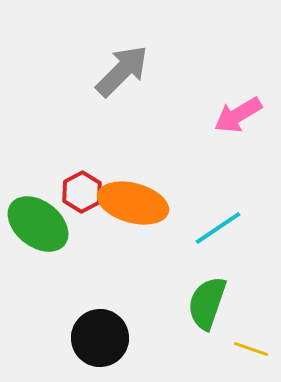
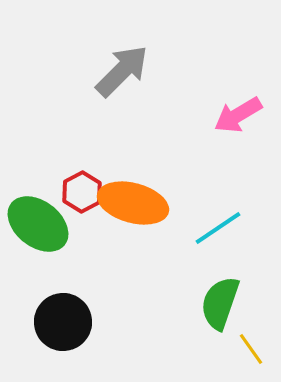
green semicircle: moved 13 px right
black circle: moved 37 px left, 16 px up
yellow line: rotated 36 degrees clockwise
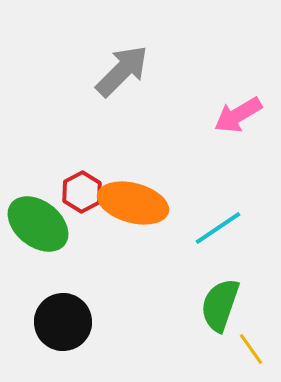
green semicircle: moved 2 px down
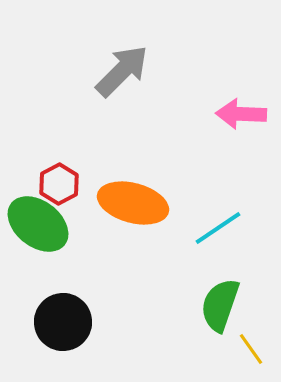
pink arrow: moved 3 px right, 1 px up; rotated 33 degrees clockwise
red hexagon: moved 23 px left, 8 px up
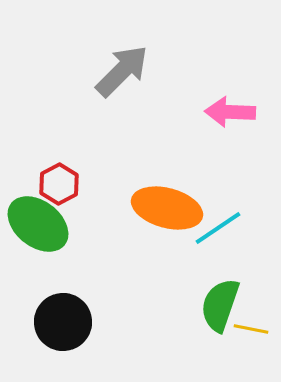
pink arrow: moved 11 px left, 2 px up
orange ellipse: moved 34 px right, 5 px down
yellow line: moved 20 px up; rotated 44 degrees counterclockwise
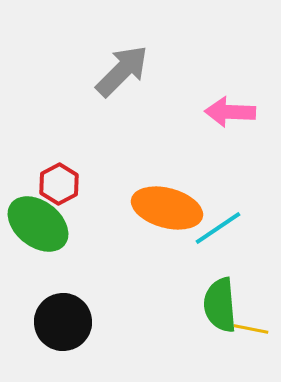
green semicircle: rotated 24 degrees counterclockwise
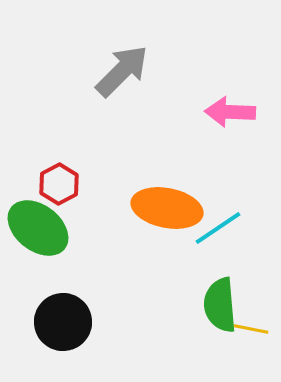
orange ellipse: rotated 4 degrees counterclockwise
green ellipse: moved 4 px down
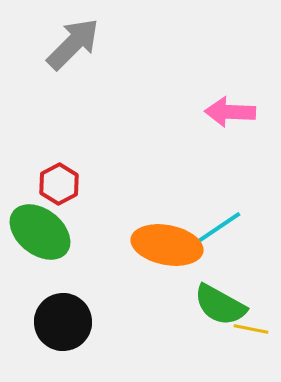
gray arrow: moved 49 px left, 27 px up
orange ellipse: moved 37 px down
green ellipse: moved 2 px right, 4 px down
green semicircle: rotated 56 degrees counterclockwise
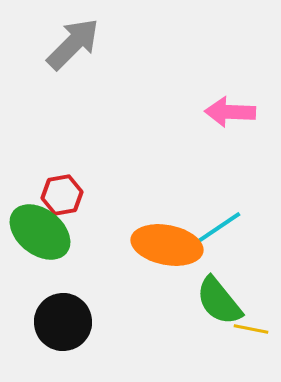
red hexagon: moved 3 px right, 11 px down; rotated 18 degrees clockwise
green semicircle: moved 1 px left, 4 px up; rotated 22 degrees clockwise
